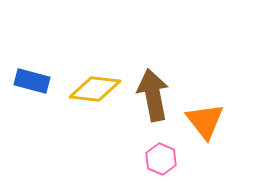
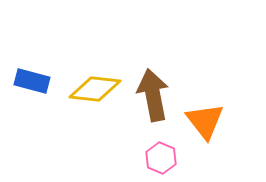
pink hexagon: moved 1 px up
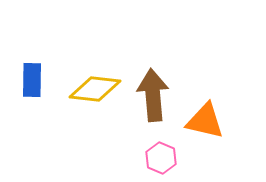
blue rectangle: moved 1 px up; rotated 76 degrees clockwise
brown arrow: rotated 6 degrees clockwise
orange triangle: rotated 39 degrees counterclockwise
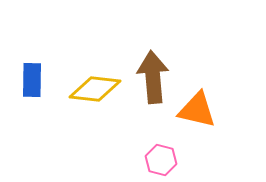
brown arrow: moved 18 px up
orange triangle: moved 8 px left, 11 px up
pink hexagon: moved 2 px down; rotated 8 degrees counterclockwise
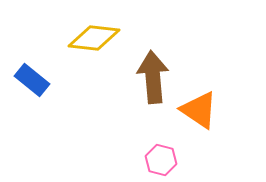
blue rectangle: rotated 52 degrees counterclockwise
yellow diamond: moved 1 px left, 51 px up
orange triangle: moved 2 px right; rotated 21 degrees clockwise
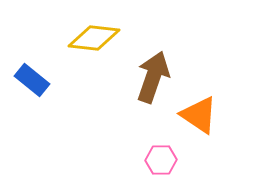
brown arrow: rotated 24 degrees clockwise
orange triangle: moved 5 px down
pink hexagon: rotated 16 degrees counterclockwise
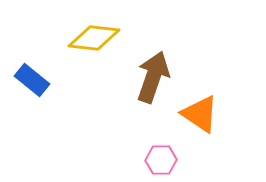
orange triangle: moved 1 px right, 1 px up
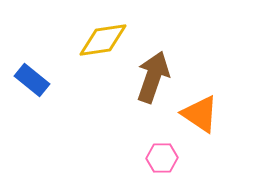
yellow diamond: moved 9 px right, 2 px down; rotated 15 degrees counterclockwise
pink hexagon: moved 1 px right, 2 px up
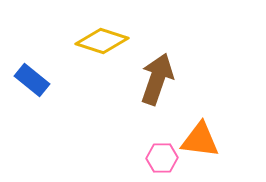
yellow diamond: moved 1 px left, 1 px down; rotated 27 degrees clockwise
brown arrow: moved 4 px right, 2 px down
orange triangle: moved 26 px down; rotated 27 degrees counterclockwise
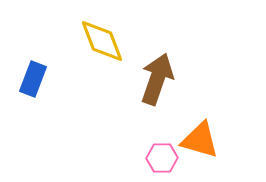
yellow diamond: rotated 51 degrees clockwise
blue rectangle: moved 1 px right, 1 px up; rotated 72 degrees clockwise
orange triangle: rotated 9 degrees clockwise
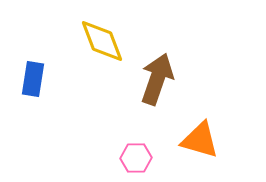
blue rectangle: rotated 12 degrees counterclockwise
pink hexagon: moved 26 px left
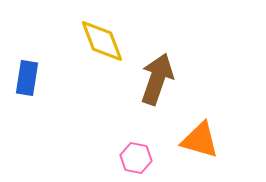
blue rectangle: moved 6 px left, 1 px up
pink hexagon: rotated 12 degrees clockwise
